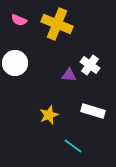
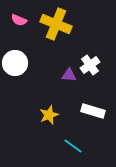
yellow cross: moved 1 px left
white cross: rotated 18 degrees clockwise
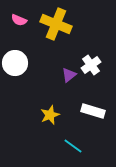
white cross: moved 1 px right
purple triangle: rotated 42 degrees counterclockwise
yellow star: moved 1 px right
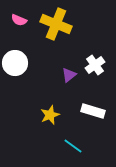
white cross: moved 4 px right
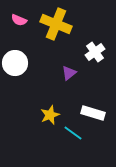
white cross: moved 13 px up
purple triangle: moved 2 px up
white rectangle: moved 2 px down
cyan line: moved 13 px up
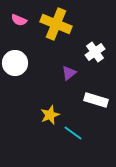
white rectangle: moved 3 px right, 13 px up
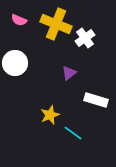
white cross: moved 10 px left, 14 px up
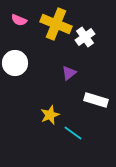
white cross: moved 1 px up
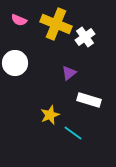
white rectangle: moved 7 px left
